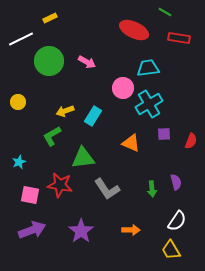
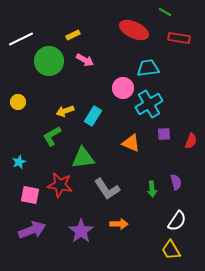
yellow rectangle: moved 23 px right, 17 px down
pink arrow: moved 2 px left, 2 px up
orange arrow: moved 12 px left, 6 px up
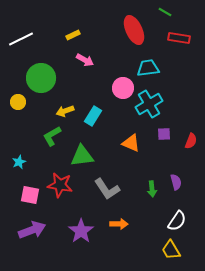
red ellipse: rotated 40 degrees clockwise
green circle: moved 8 px left, 17 px down
green triangle: moved 1 px left, 2 px up
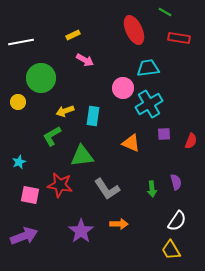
white line: moved 3 px down; rotated 15 degrees clockwise
cyan rectangle: rotated 24 degrees counterclockwise
purple arrow: moved 8 px left, 6 px down
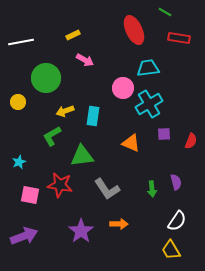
green circle: moved 5 px right
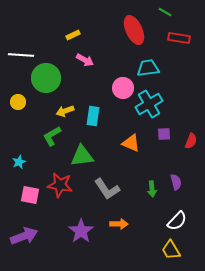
white line: moved 13 px down; rotated 15 degrees clockwise
white semicircle: rotated 10 degrees clockwise
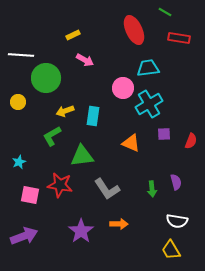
white semicircle: rotated 55 degrees clockwise
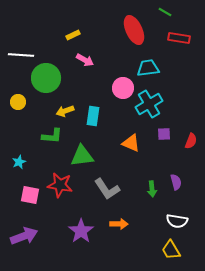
green L-shape: rotated 145 degrees counterclockwise
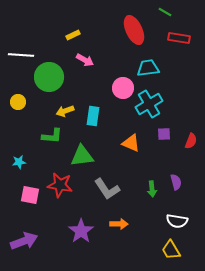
green circle: moved 3 px right, 1 px up
cyan star: rotated 16 degrees clockwise
purple arrow: moved 5 px down
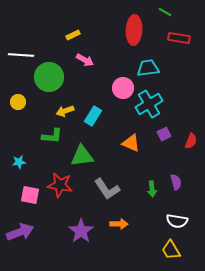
red ellipse: rotated 28 degrees clockwise
cyan rectangle: rotated 24 degrees clockwise
purple square: rotated 24 degrees counterclockwise
purple arrow: moved 4 px left, 9 px up
